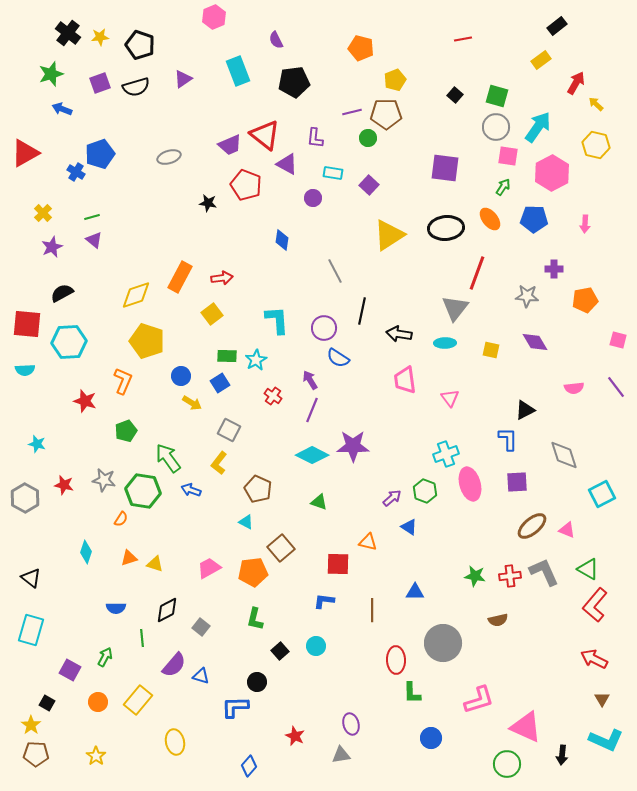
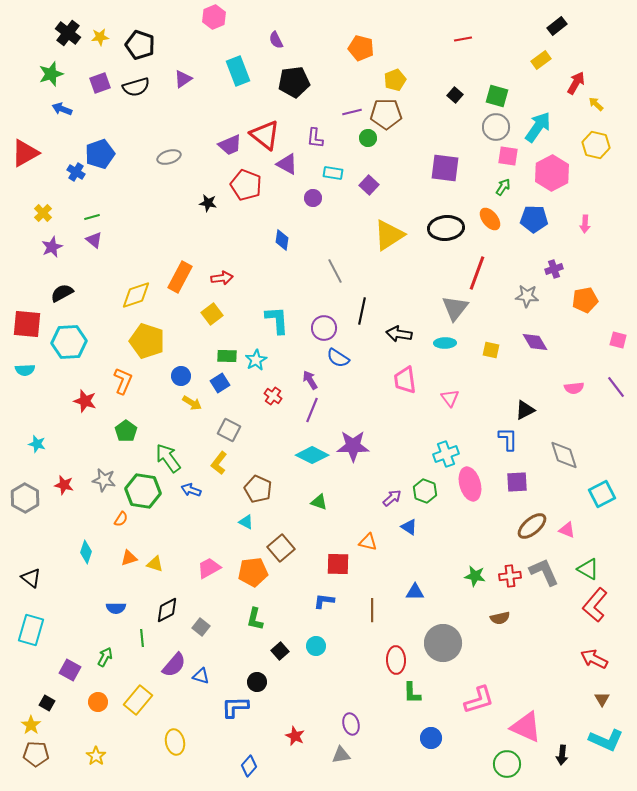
purple cross at (554, 269): rotated 18 degrees counterclockwise
green pentagon at (126, 431): rotated 15 degrees counterclockwise
brown semicircle at (498, 620): moved 2 px right, 2 px up
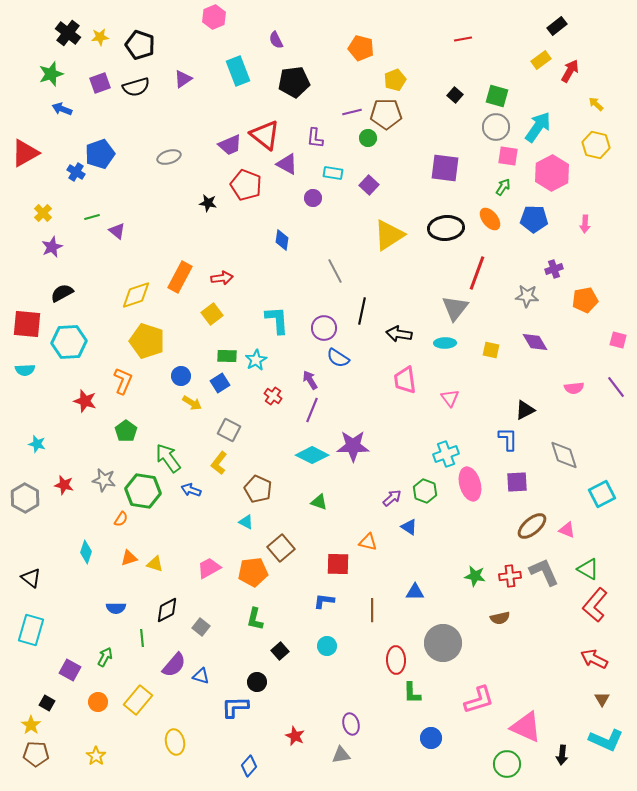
red arrow at (576, 83): moved 6 px left, 12 px up
purple triangle at (94, 240): moved 23 px right, 9 px up
cyan circle at (316, 646): moved 11 px right
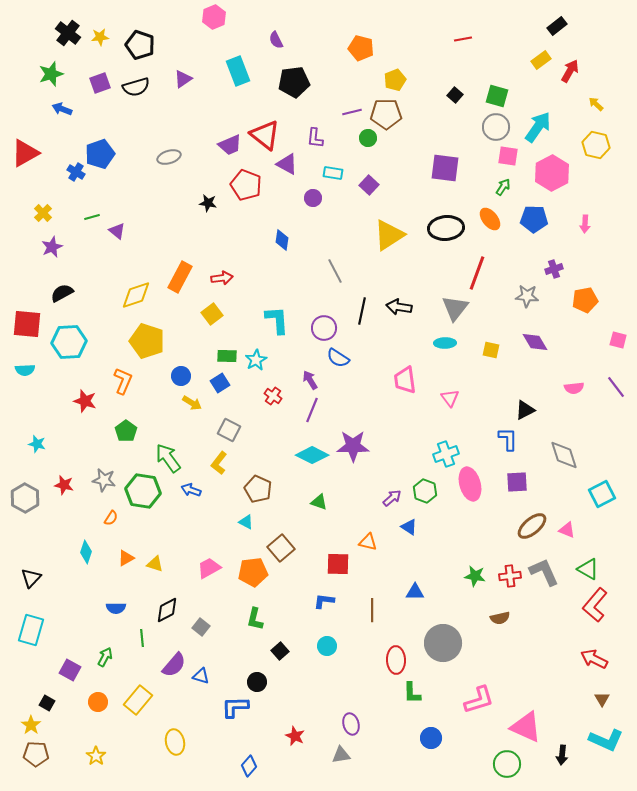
black arrow at (399, 334): moved 27 px up
orange semicircle at (121, 519): moved 10 px left, 1 px up
orange triangle at (129, 558): moved 3 px left; rotated 12 degrees counterclockwise
black triangle at (31, 578): rotated 35 degrees clockwise
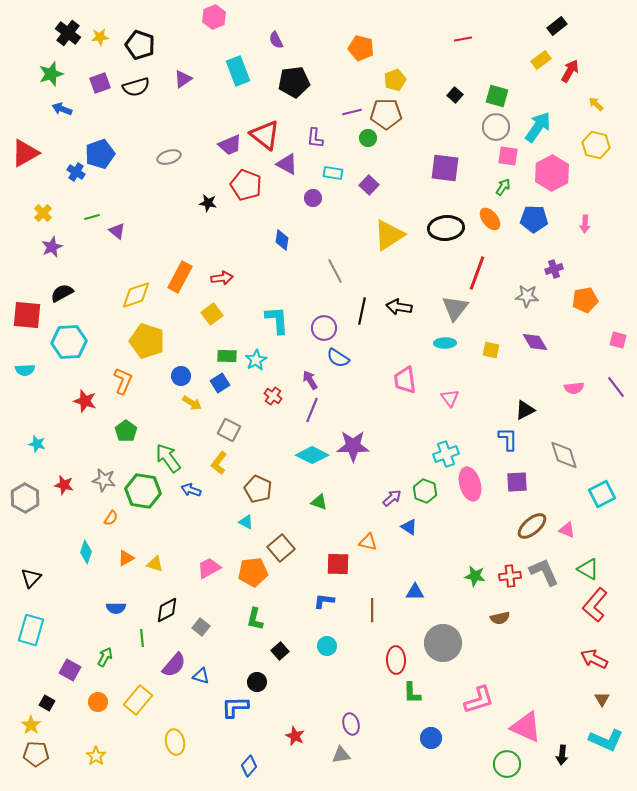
red square at (27, 324): moved 9 px up
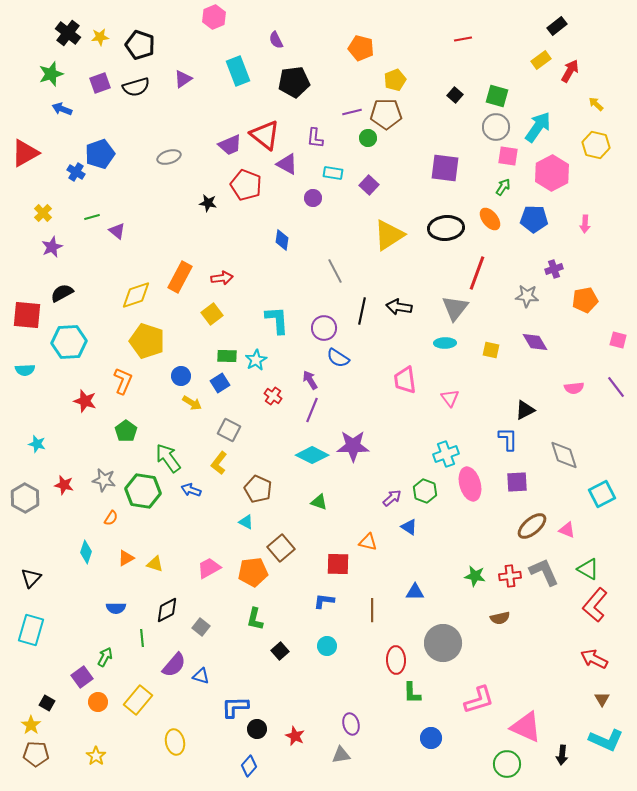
purple square at (70, 670): moved 12 px right, 7 px down; rotated 25 degrees clockwise
black circle at (257, 682): moved 47 px down
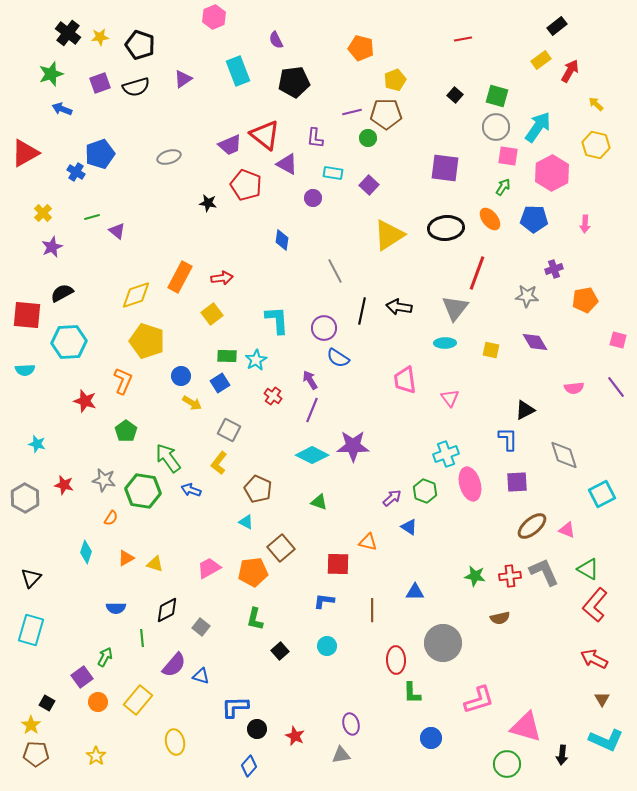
pink triangle at (526, 727): rotated 8 degrees counterclockwise
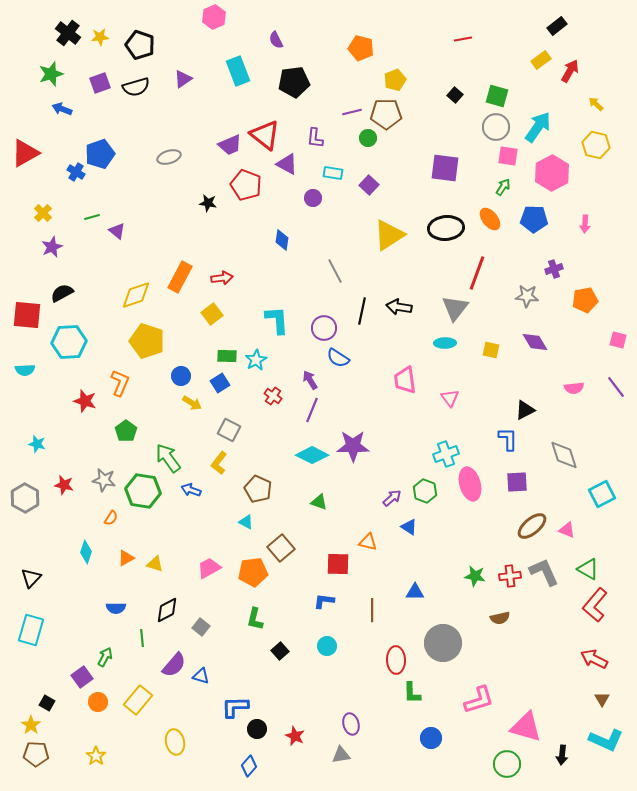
orange L-shape at (123, 381): moved 3 px left, 2 px down
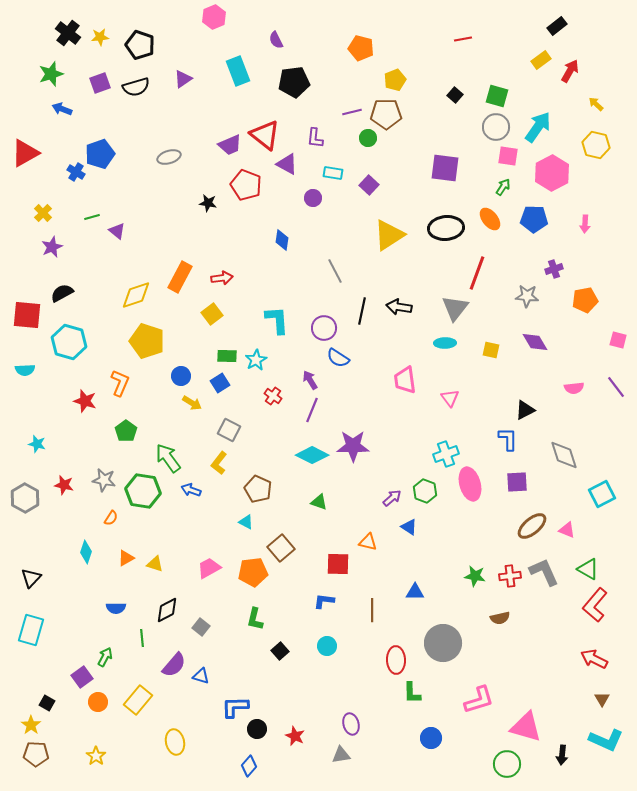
cyan hexagon at (69, 342): rotated 20 degrees clockwise
